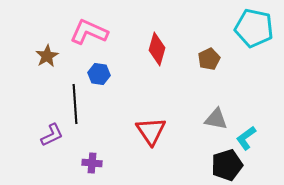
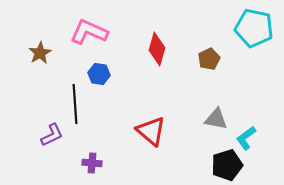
brown star: moved 7 px left, 3 px up
red triangle: rotated 16 degrees counterclockwise
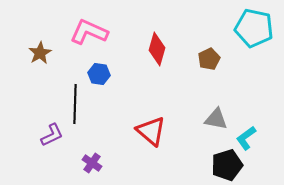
black line: rotated 6 degrees clockwise
purple cross: rotated 30 degrees clockwise
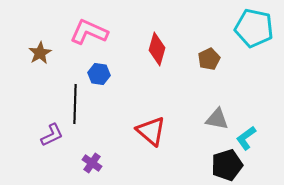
gray triangle: moved 1 px right
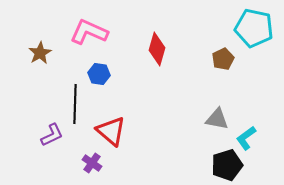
brown pentagon: moved 14 px right
red triangle: moved 40 px left
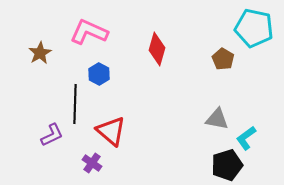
brown pentagon: rotated 15 degrees counterclockwise
blue hexagon: rotated 20 degrees clockwise
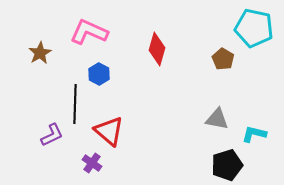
red triangle: moved 2 px left
cyan L-shape: moved 8 px right, 4 px up; rotated 50 degrees clockwise
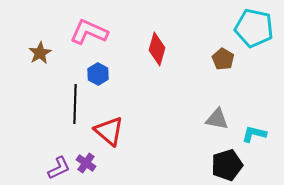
blue hexagon: moved 1 px left
purple L-shape: moved 7 px right, 33 px down
purple cross: moved 6 px left
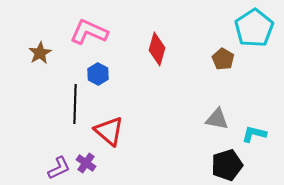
cyan pentagon: rotated 27 degrees clockwise
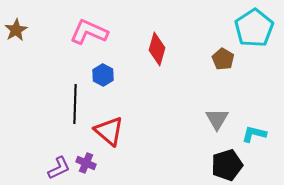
brown star: moved 24 px left, 23 px up
blue hexagon: moved 5 px right, 1 px down
gray triangle: rotated 50 degrees clockwise
purple cross: rotated 12 degrees counterclockwise
